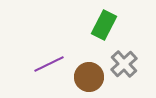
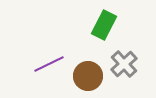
brown circle: moved 1 px left, 1 px up
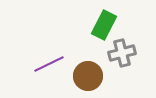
gray cross: moved 2 px left, 11 px up; rotated 28 degrees clockwise
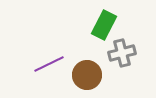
brown circle: moved 1 px left, 1 px up
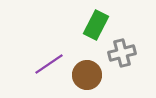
green rectangle: moved 8 px left
purple line: rotated 8 degrees counterclockwise
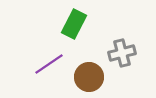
green rectangle: moved 22 px left, 1 px up
brown circle: moved 2 px right, 2 px down
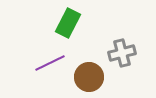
green rectangle: moved 6 px left, 1 px up
purple line: moved 1 px right, 1 px up; rotated 8 degrees clockwise
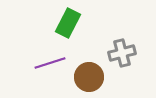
purple line: rotated 8 degrees clockwise
